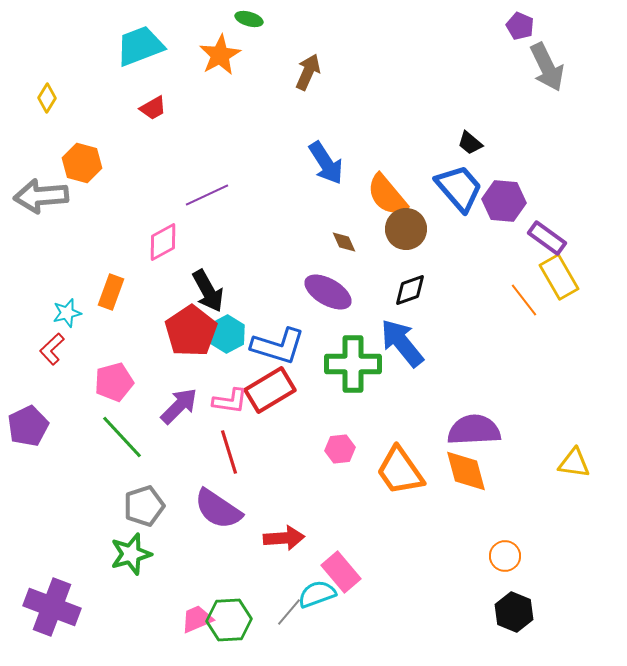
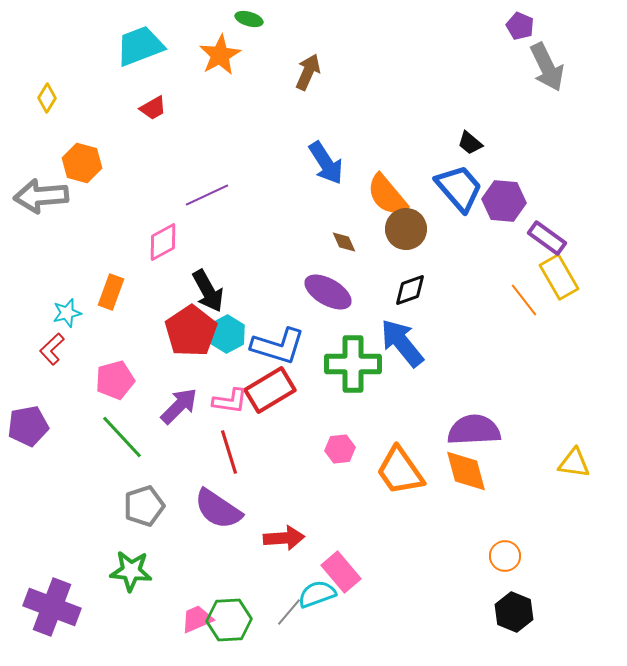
pink pentagon at (114, 382): moved 1 px right, 2 px up
purple pentagon at (28, 426): rotated 15 degrees clockwise
green star at (131, 554): moved 17 px down; rotated 21 degrees clockwise
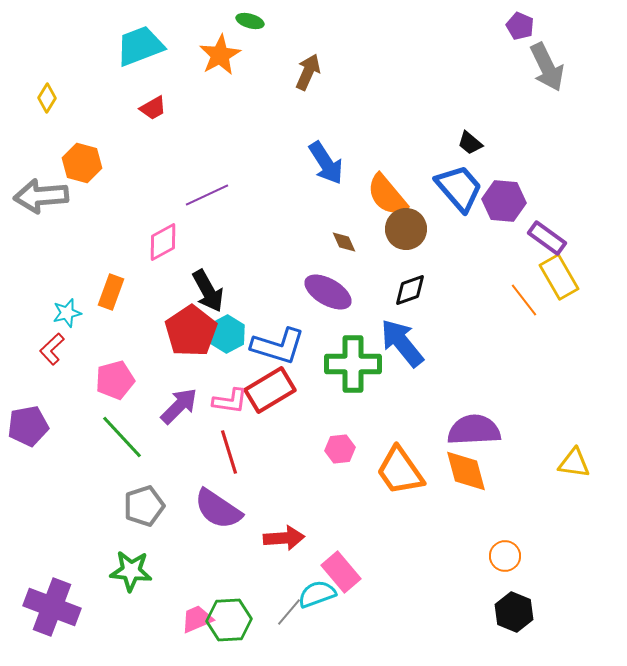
green ellipse at (249, 19): moved 1 px right, 2 px down
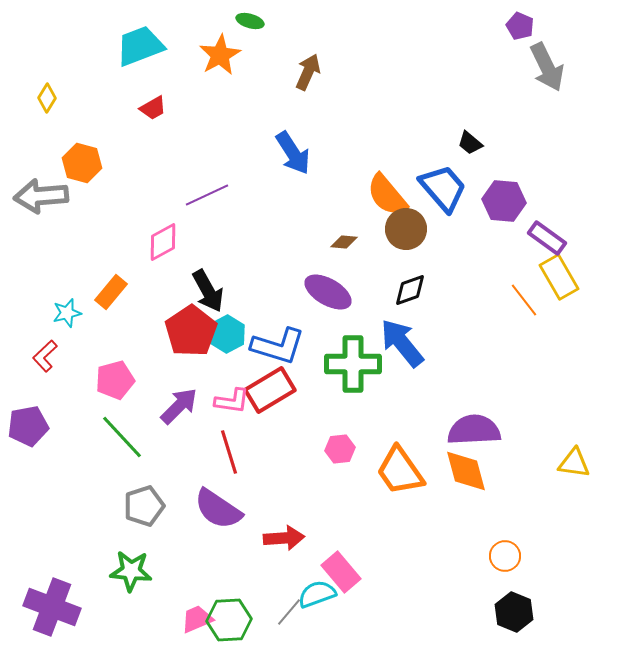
blue arrow at (326, 163): moved 33 px left, 10 px up
blue trapezoid at (459, 188): moved 16 px left
brown diamond at (344, 242): rotated 60 degrees counterclockwise
orange rectangle at (111, 292): rotated 20 degrees clockwise
red L-shape at (52, 349): moved 7 px left, 7 px down
pink L-shape at (230, 401): moved 2 px right
